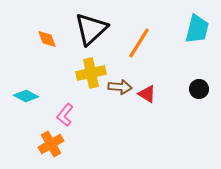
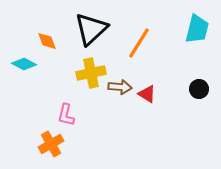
orange diamond: moved 2 px down
cyan diamond: moved 2 px left, 32 px up
pink L-shape: moved 1 px right; rotated 25 degrees counterclockwise
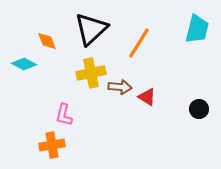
black circle: moved 20 px down
red triangle: moved 3 px down
pink L-shape: moved 2 px left
orange cross: moved 1 px right, 1 px down; rotated 20 degrees clockwise
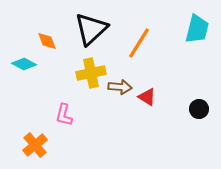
orange cross: moved 17 px left; rotated 30 degrees counterclockwise
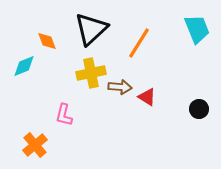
cyan trapezoid: rotated 36 degrees counterclockwise
cyan diamond: moved 2 px down; rotated 50 degrees counterclockwise
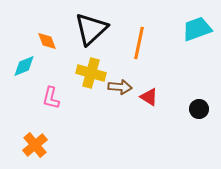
cyan trapezoid: rotated 88 degrees counterclockwise
orange line: rotated 20 degrees counterclockwise
yellow cross: rotated 28 degrees clockwise
red triangle: moved 2 px right
pink L-shape: moved 13 px left, 17 px up
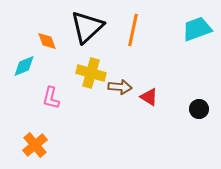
black triangle: moved 4 px left, 2 px up
orange line: moved 6 px left, 13 px up
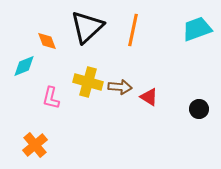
yellow cross: moved 3 px left, 9 px down
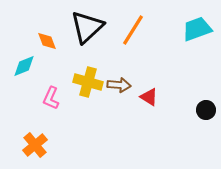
orange line: rotated 20 degrees clockwise
brown arrow: moved 1 px left, 2 px up
pink L-shape: rotated 10 degrees clockwise
black circle: moved 7 px right, 1 px down
